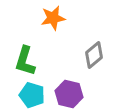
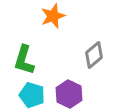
orange star: moved 2 px up; rotated 10 degrees counterclockwise
green L-shape: moved 1 px left, 1 px up
purple hexagon: rotated 12 degrees clockwise
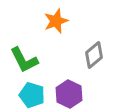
orange star: moved 3 px right, 5 px down
green L-shape: rotated 44 degrees counterclockwise
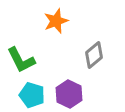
green L-shape: moved 3 px left
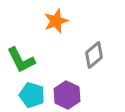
purple hexagon: moved 2 px left, 1 px down
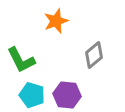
purple hexagon: rotated 20 degrees counterclockwise
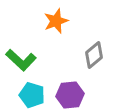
green L-shape: rotated 20 degrees counterclockwise
purple hexagon: moved 3 px right; rotated 12 degrees counterclockwise
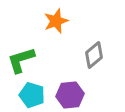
green L-shape: rotated 120 degrees clockwise
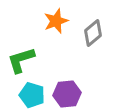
gray diamond: moved 1 px left, 22 px up
purple hexagon: moved 3 px left, 1 px up
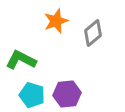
green L-shape: rotated 44 degrees clockwise
